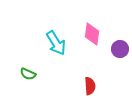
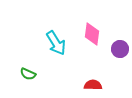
red semicircle: moved 3 px right, 1 px up; rotated 84 degrees counterclockwise
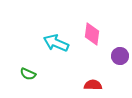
cyan arrow: rotated 145 degrees clockwise
purple circle: moved 7 px down
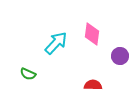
cyan arrow: rotated 110 degrees clockwise
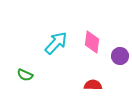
pink diamond: moved 8 px down
green semicircle: moved 3 px left, 1 px down
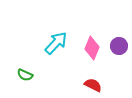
pink diamond: moved 6 px down; rotated 15 degrees clockwise
purple circle: moved 1 px left, 10 px up
red semicircle: rotated 24 degrees clockwise
